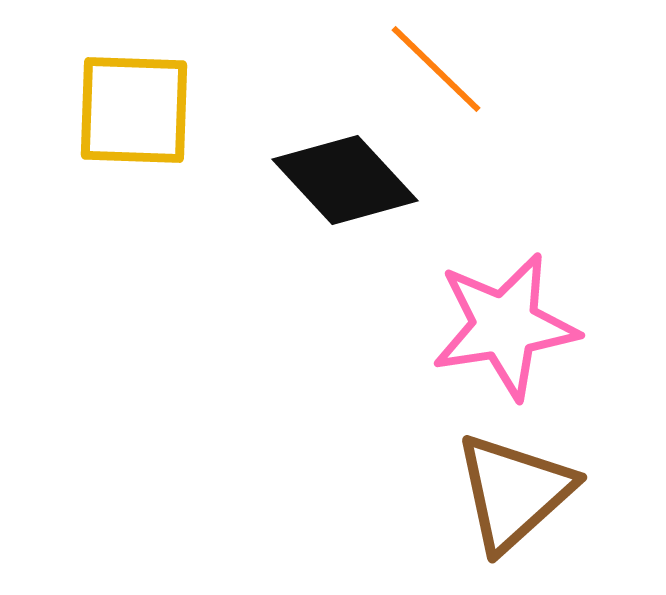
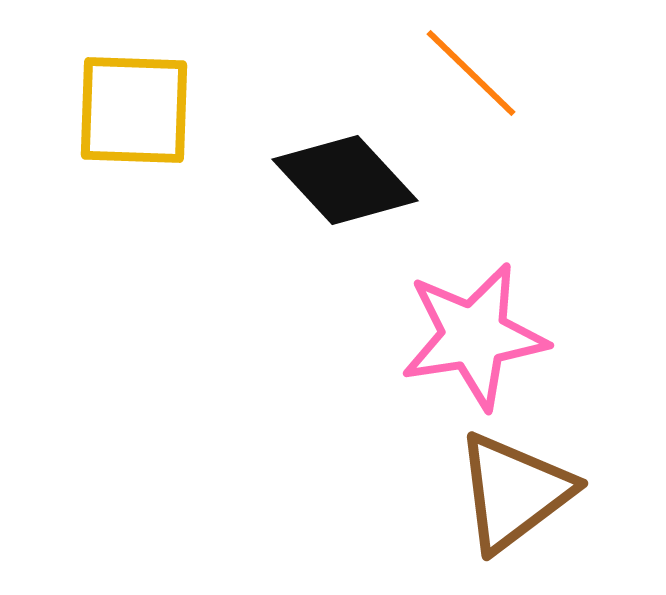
orange line: moved 35 px right, 4 px down
pink star: moved 31 px left, 10 px down
brown triangle: rotated 5 degrees clockwise
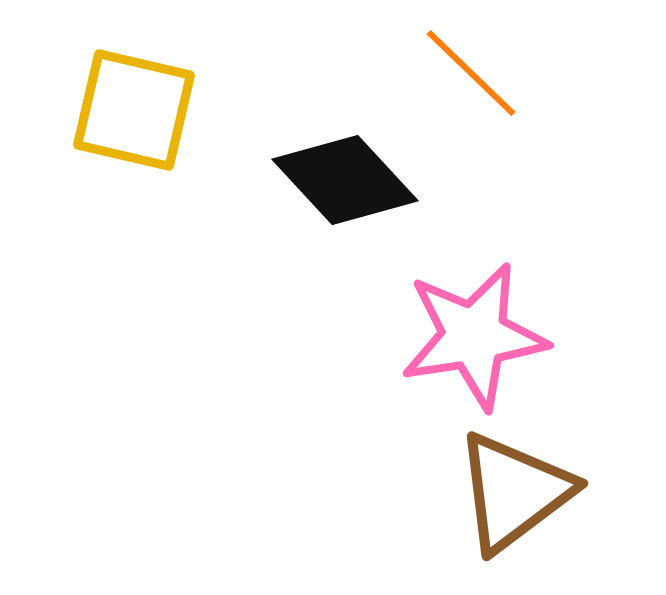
yellow square: rotated 11 degrees clockwise
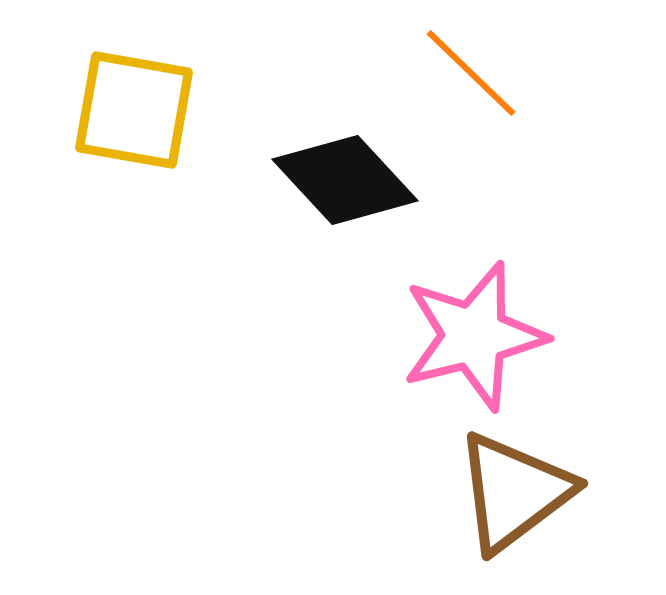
yellow square: rotated 3 degrees counterclockwise
pink star: rotated 5 degrees counterclockwise
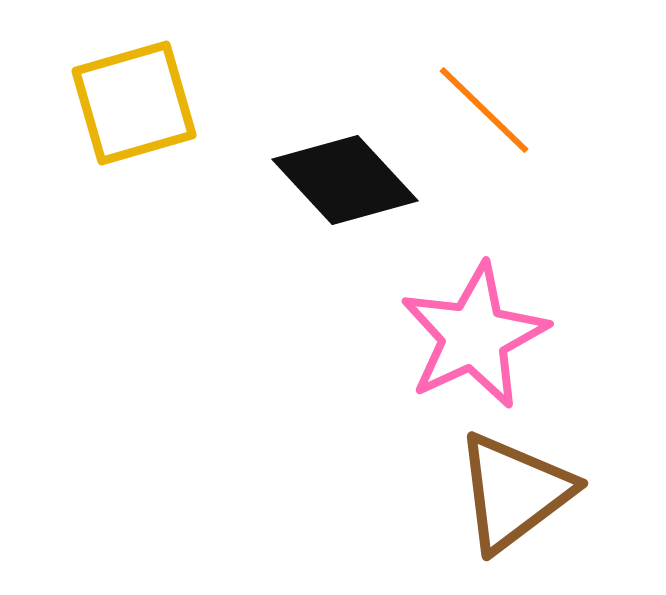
orange line: moved 13 px right, 37 px down
yellow square: moved 7 px up; rotated 26 degrees counterclockwise
pink star: rotated 11 degrees counterclockwise
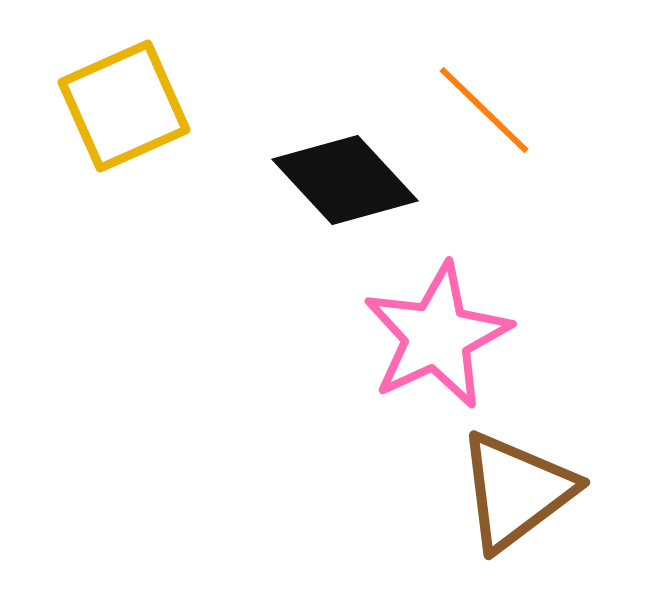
yellow square: moved 10 px left, 3 px down; rotated 8 degrees counterclockwise
pink star: moved 37 px left
brown triangle: moved 2 px right, 1 px up
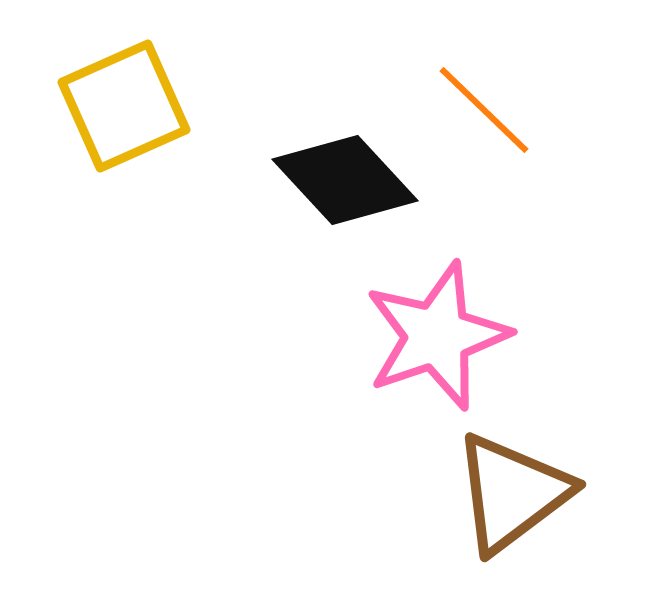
pink star: rotated 6 degrees clockwise
brown triangle: moved 4 px left, 2 px down
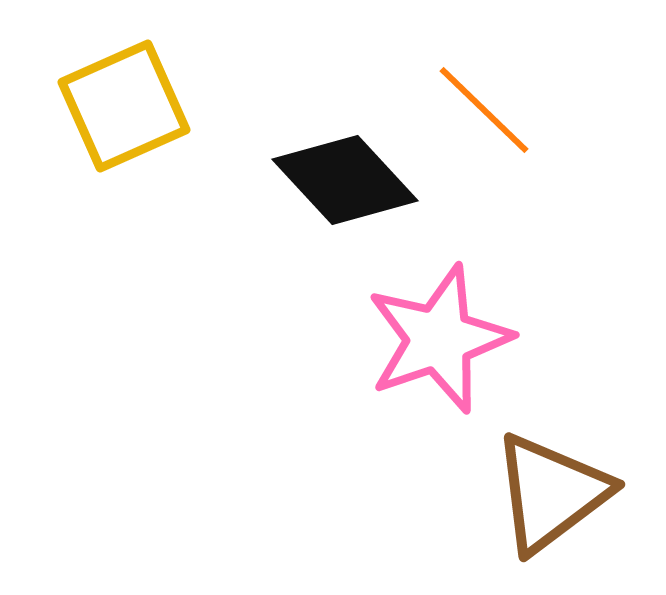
pink star: moved 2 px right, 3 px down
brown triangle: moved 39 px right
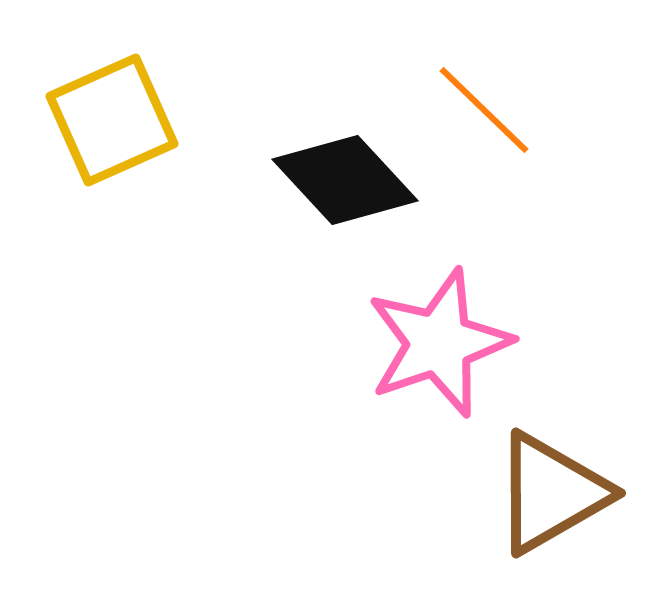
yellow square: moved 12 px left, 14 px down
pink star: moved 4 px down
brown triangle: rotated 7 degrees clockwise
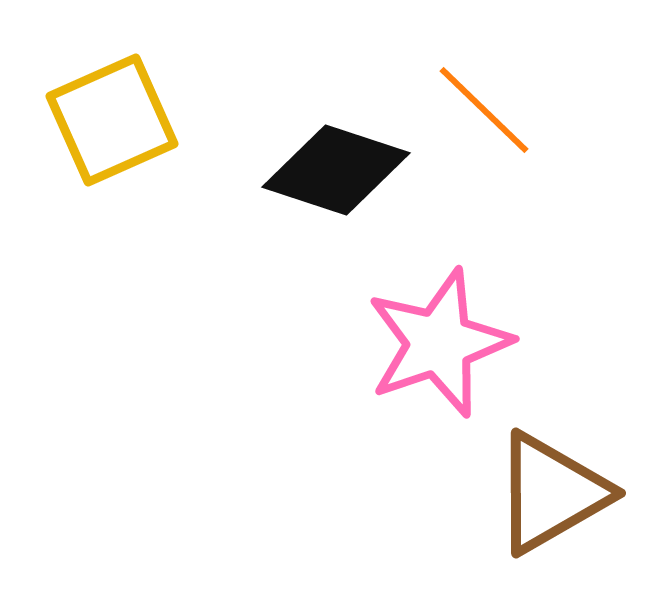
black diamond: moved 9 px left, 10 px up; rotated 29 degrees counterclockwise
